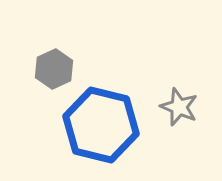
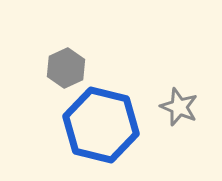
gray hexagon: moved 12 px right, 1 px up
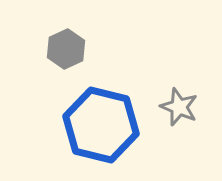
gray hexagon: moved 19 px up
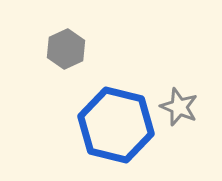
blue hexagon: moved 15 px right
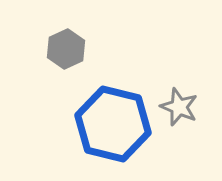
blue hexagon: moved 3 px left, 1 px up
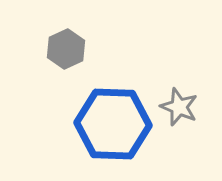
blue hexagon: rotated 12 degrees counterclockwise
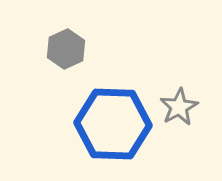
gray star: rotated 21 degrees clockwise
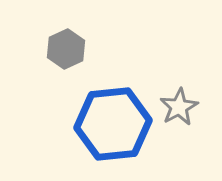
blue hexagon: rotated 8 degrees counterclockwise
